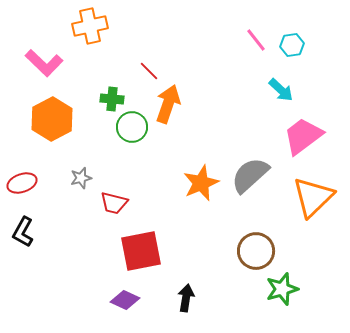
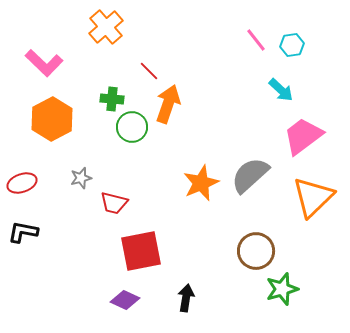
orange cross: moved 16 px right, 1 px down; rotated 28 degrees counterclockwise
black L-shape: rotated 72 degrees clockwise
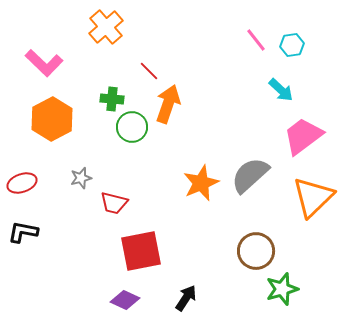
black arrow: rotated 24 degrees clockwise
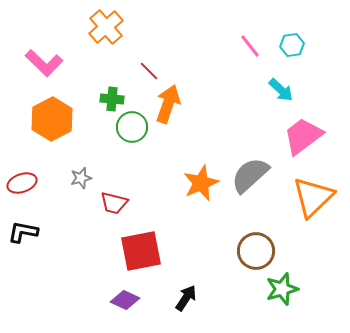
pink line: moved 6 px left, 6 px down
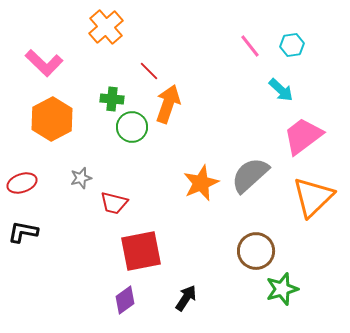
purple diamond: rotated 60 degrees counterclockwise
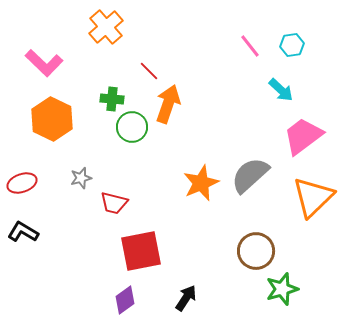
orange hexagon: rotated 6 degrees counterclockwise
black L-shape: rotated 20 degrees clockwise
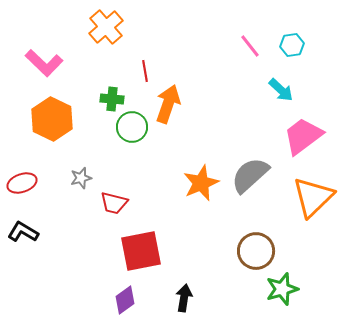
red line: moved 4 px left; rotated 35 degrees clockwise
black arrow: moved 2 px left; rotated 24 degrees counterclockwise
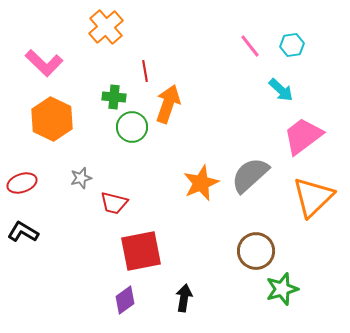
green cross: moved 2 px right, 2 px up
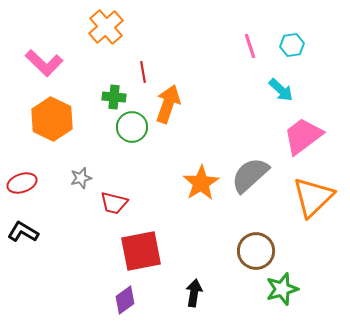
pink line: rotated 20 degrees clockwise
red line: moved 2 px left, 1 px down
orange star: rotated 9 degrees counterclockwise
black arrow: moved 10 px right, 5 px up
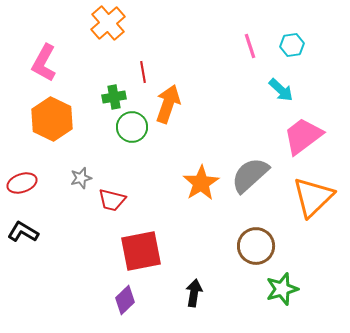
orange cross: moved 2 px right, 4 px up
pink L-shape: rotated 75 degrees clockwise
green cross: rotated 15 degrees counterclockwise
red trapezoid: moved 2 px left, 3 px up
brown circle: moved 5 px up
purple diamond: rotated 8 degrees counterclockwise
